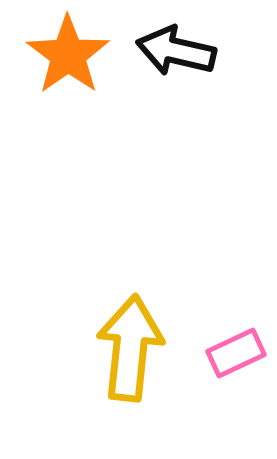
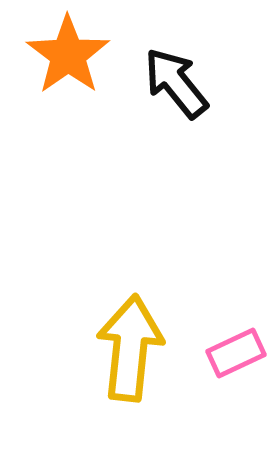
black arrow: moved 32 px down; rotated 38 degrees clockwise
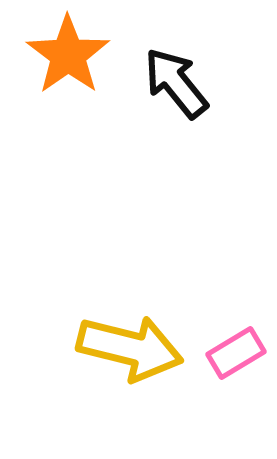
yellow arrow: rotated 98 degrees clockwise
pink rectangle: rotated 6 degrees counterclockwise
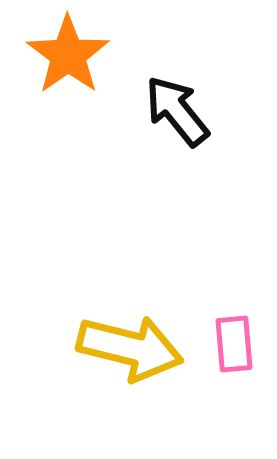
black arrow: moved 1 px right, 28 px down
pink rectangle: moved 2 px left, 9 px up; rotated 64 degrees counterclockwise
